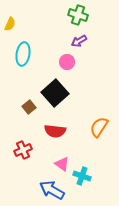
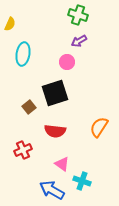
black square: rotated 24 degrees clockwise
cyan cross: moved 5 px down
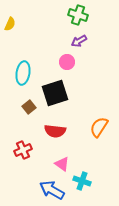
cyan ellipse: moved 19 px down
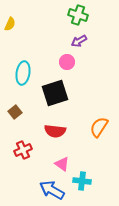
brown square: moved 14 px left, 5 px down
cyan cross: rotated 12 degrees counterclockwise
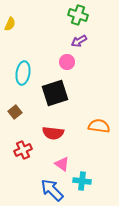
orange semicircle: moved 1 px up; rotated 65 degrees clockwise
red semicircle: moved 2 px left, 2 px down
blue arrow: rotated 15 degrees clockwise
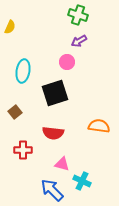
yellow semicircle: moved 3 px down
cyan ellipse: moved 2 px up
red cross: rotated 24 degrees clockwise
pink triangle: rotated 21 degrees counterclockwise
cyan cross: rotated 18 degrees clockwise
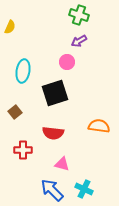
green cross: moved 1 px right
cyan cross: moved 2 px right, 8 px down
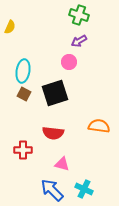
pink circle: moved 2 px right
brown square: moved 9 px right, 18 px up; rotated 24 degrees counterclockwise
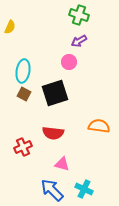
red cross: moved 3 px up; rotated 24 degrees counterclockwise
